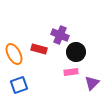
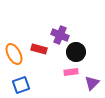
blue square: moved 2 px right
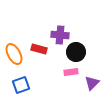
purple cross: rotated 18 degrees counterclockwise
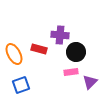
purple triangle: moved 2 px left, 1 px up
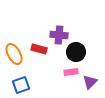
purple cross: moved 1 px left
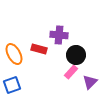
black circle: moved 3 px down
pink rectangle: rotated 40 degrees counterclockwise
blue square: moved 9 px left
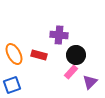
red rectangle: moved 6 px down
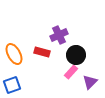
purple cross: rotated 30 degrees counterclockwise
red rectangle: moved 3 px right, 3 px up
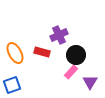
orange ellipse: moved 1 px right, 1 px up
purple triangle: rotated 14 degrees counterclockwise
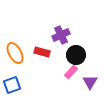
purple cross: moved 2 px right
